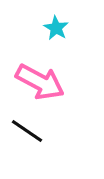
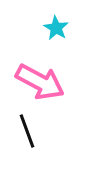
black line: rotated 36 degrees clockwise
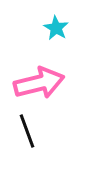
pink arrow: moved 1 px left, 1 px down; rotated 42 degrees counterclockwise
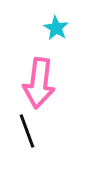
pink arrow: rotated 111 degrees clockwise
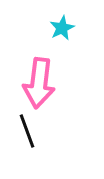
cyan star: moved 6 px right; rotated 15 degrees clockwise
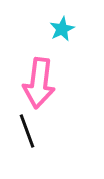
cyan star: moved 1 px down
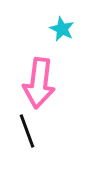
cyan star: rotated 20 degrees counterclockwise
